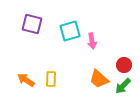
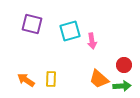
green arrow: moved 1 px left; rotated 138 degrees counterclockwise
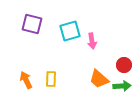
orange arrow: rotated 30 degrees clockwise
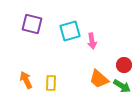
yellow rectangle: moved 4 px down
green arrow: rotated 36 degrees clockwise
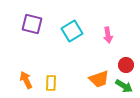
cyan square: moved 2 px right; rotated 15 degrees counterclockwise
pink arrow: moved 16 px right, 6 px up
red circle: moved 2 px right
orange trapezoid: rotated 60 degrees counterclockwise
green arrow: moved 2 px right
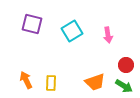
orange trapezoid: moved 4 px left, 3 px down
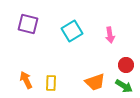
purple square: moved 4 px left
pink arrow: moved 2 px right
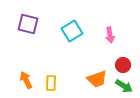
red circle: moved 3 px left
orange trapezoid: moved 2 px right, 3 px up
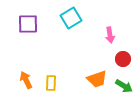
purple square: rotated 15 degrees counterclockwise
cyan square: moved 1 px left, 13 px up
red circle: moved 6 px up
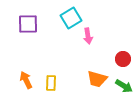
pink arrow: moved 22 px left, 1 px down
orange trapezoid: rotated 35 degrees clockwise
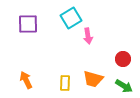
orange trapezoid: moved 4 px left
yellow rectangle: moved 14 px right
